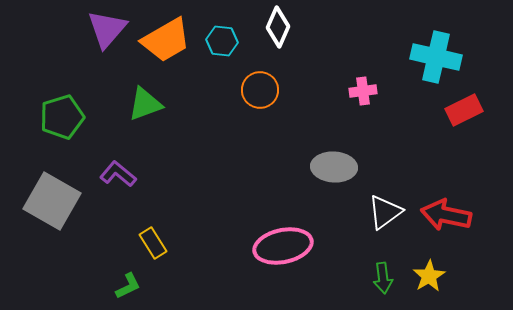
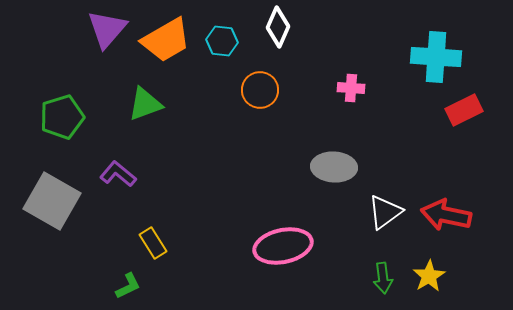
cyan cross: rotated 9 degrees counterclockwise
pink cross: moved 12 px left, 3 px up; rotated 12 degrees clockwise
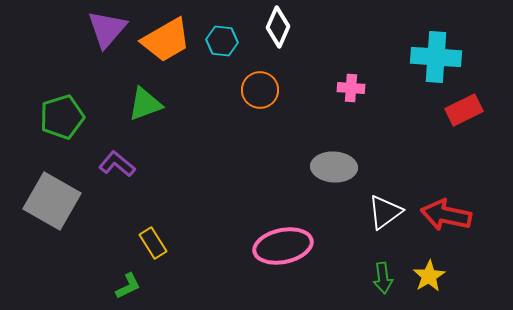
purple L-shape: moved 1 px left, 10 px up
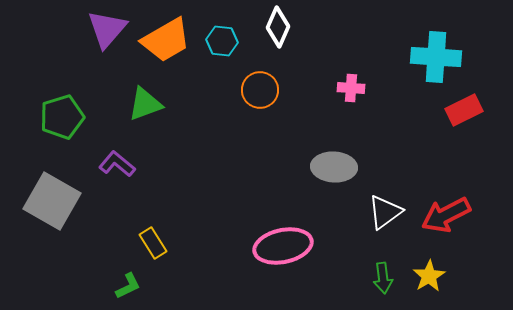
red arrow: rotated 39 degrees counterclockwise
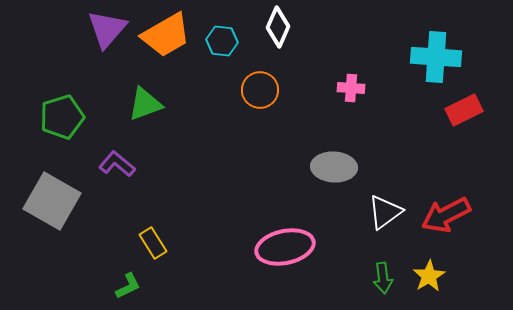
orange trapezoid: moved 5 px up
pink ellipse: moved 2 px right, 1 px down
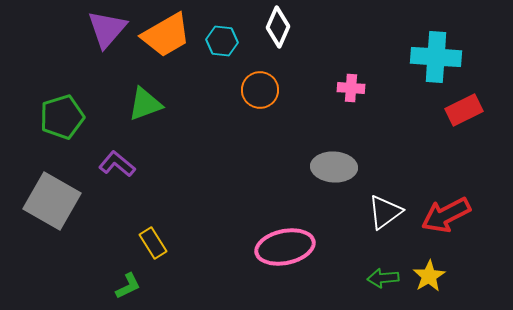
green arrow: rotated 92 degrees clockwise
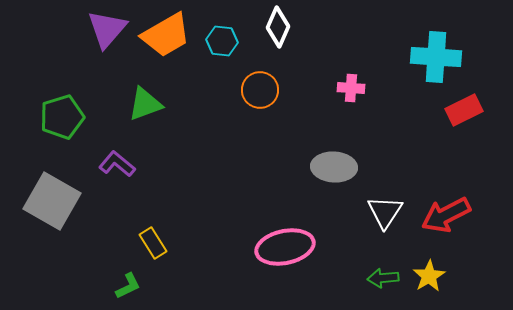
white triangle: rotated 21 degrees counterclockwise
